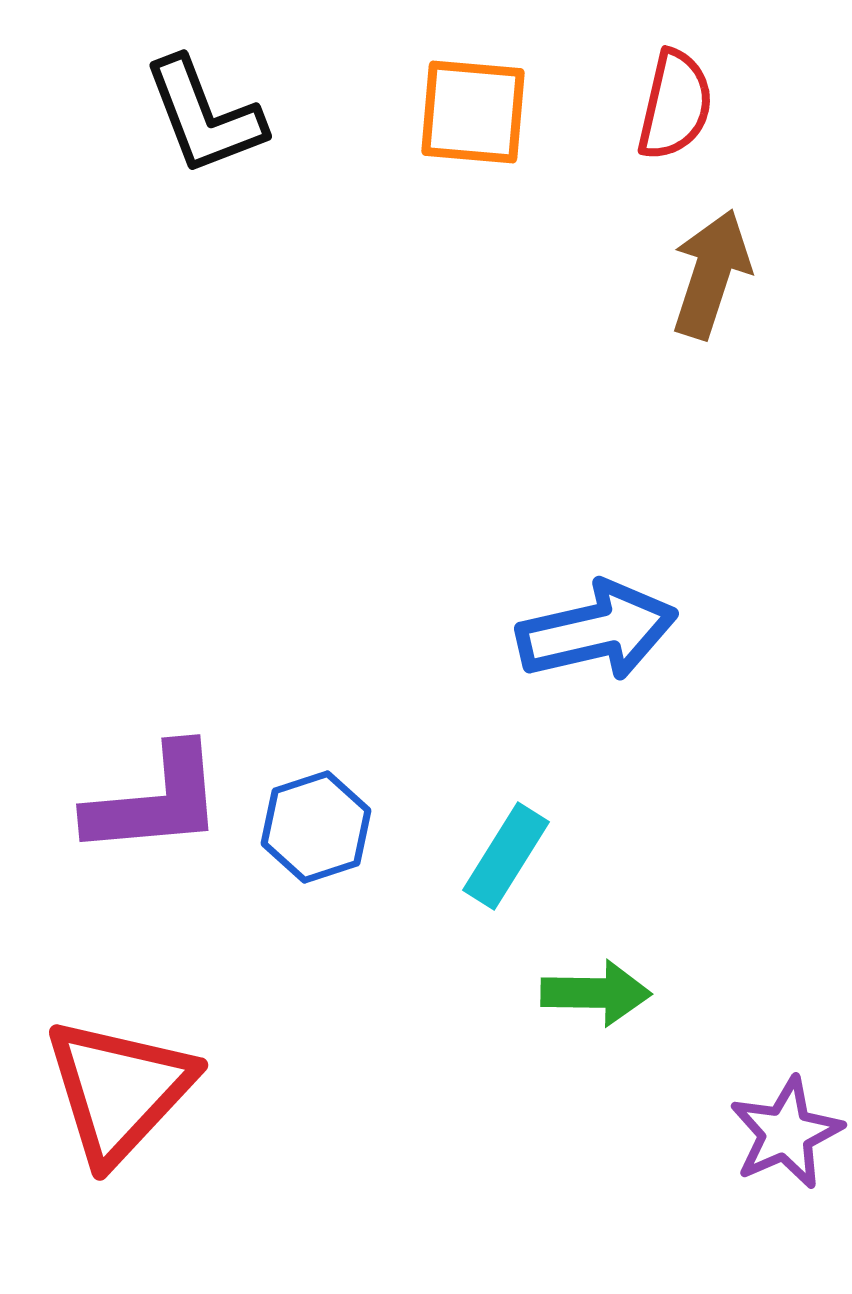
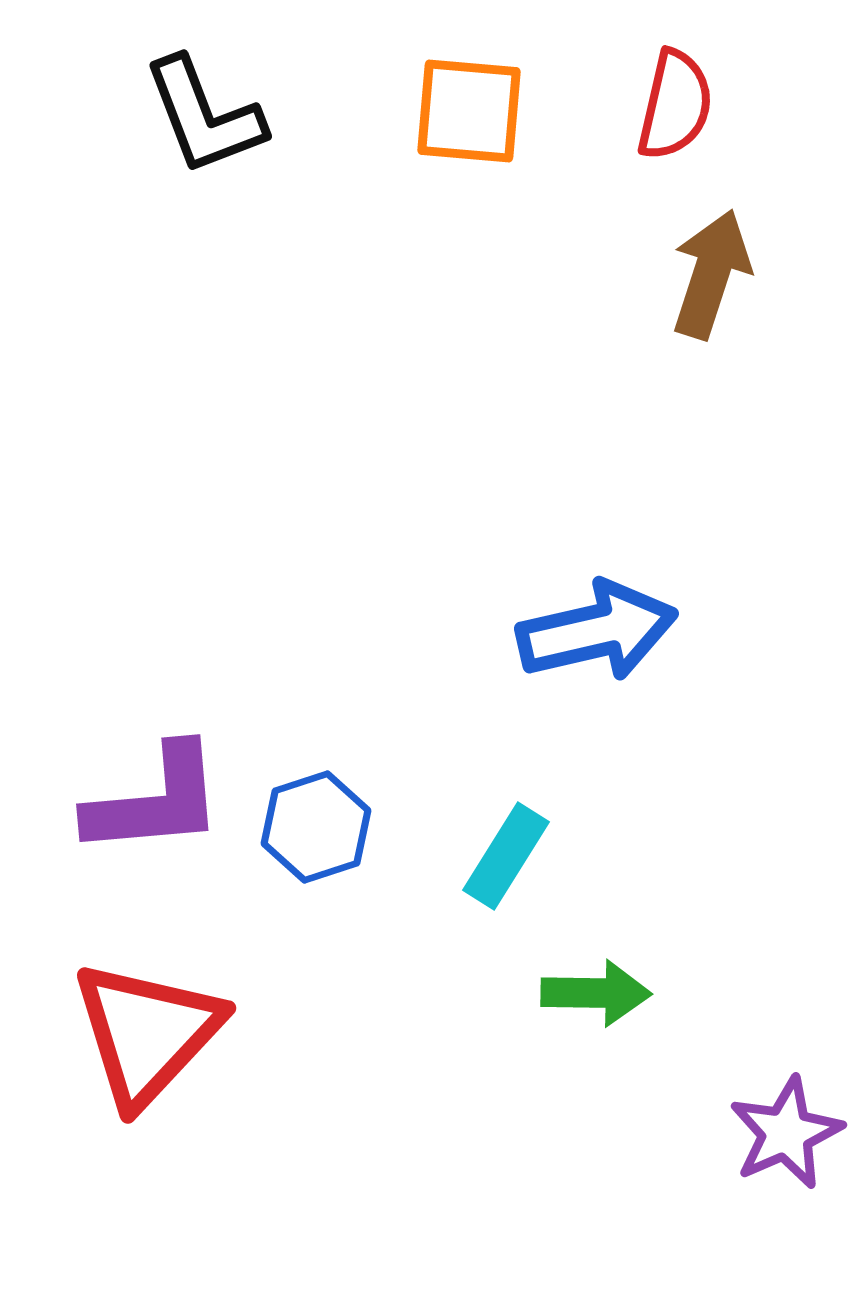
orange square: moved 4 px left, 1 px up
red triangle: moved 28 px right, 57 px up
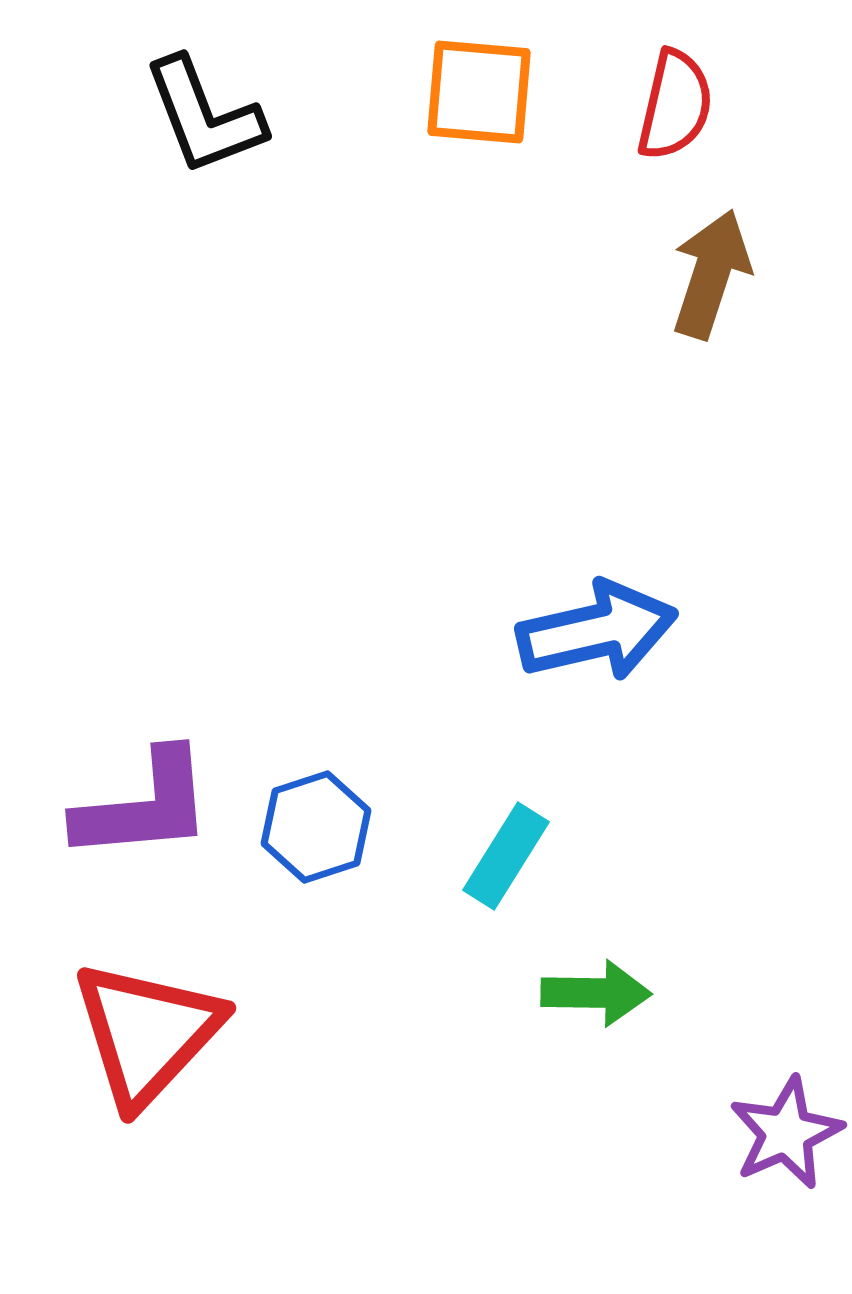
orange square: moved 10 px right, 19 px up
purple L-shape: moved 11 px left, 5 px down
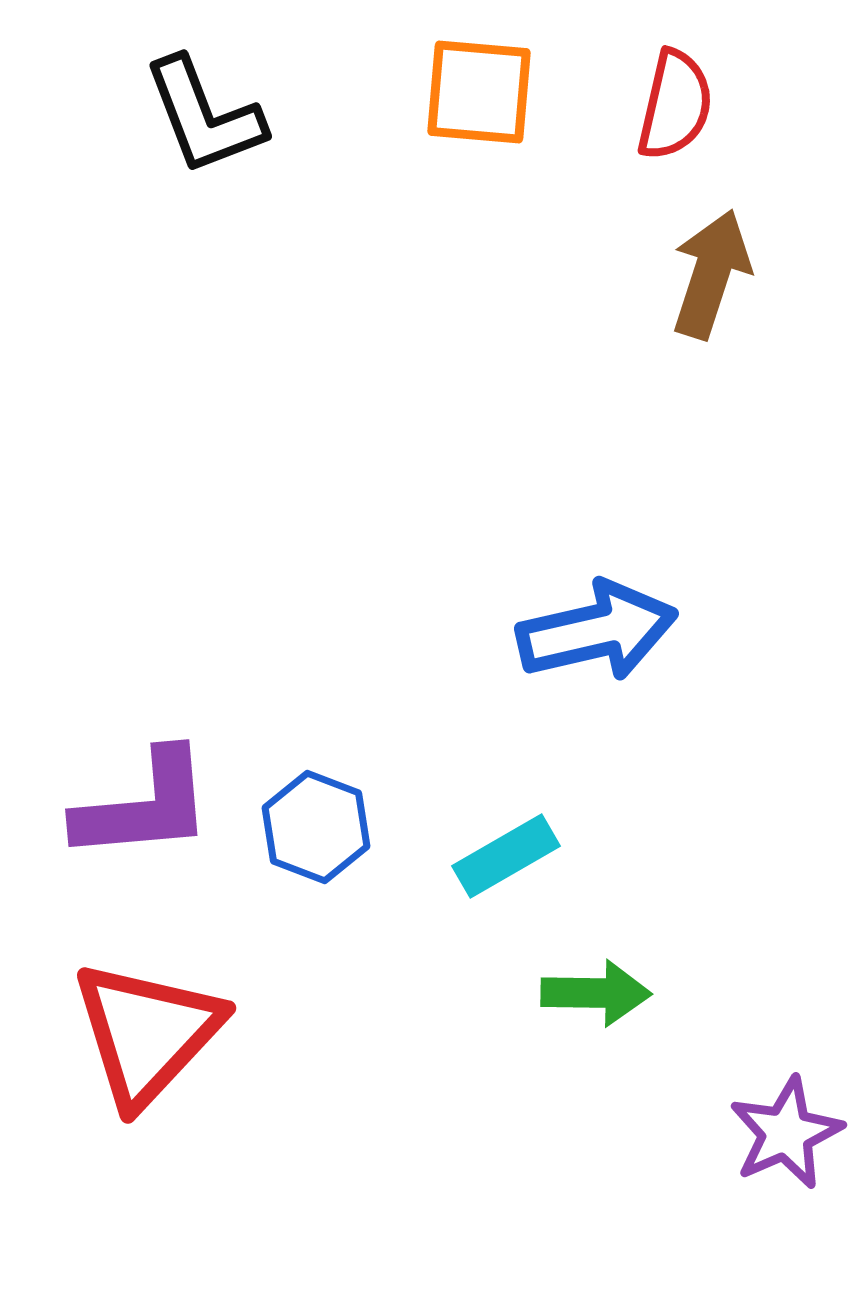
blue hexagon: rotated 21 degrees counterclockwise
cyan rectangle: rotated 28 degrees clockwise
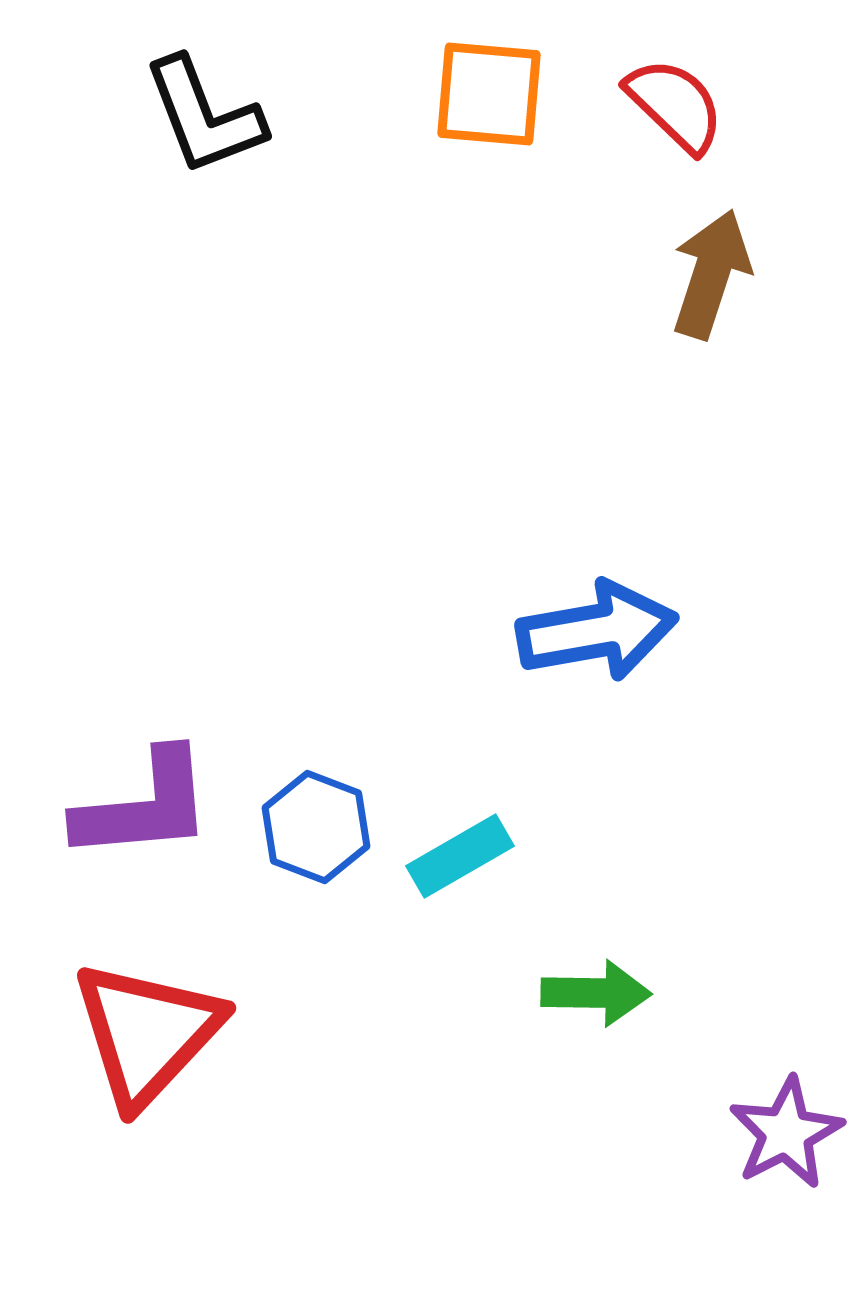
orange square: moved 10 px right, 2 px down
red semicircle: rotated 59 degrees counterclockwise
blue arrow: rotated 3 degrees clockwise
cyan rectangle: moved 46 px left
purple star: rotated 3 degrees counterclockwise
